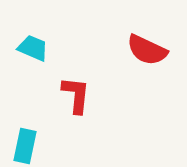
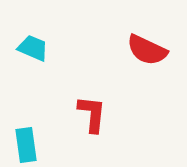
red L-shape: moved 16 px right, 19 px down
cyan rectangle: moved 1 px right, 1 px up; rotated 20 degrees counterclockwise
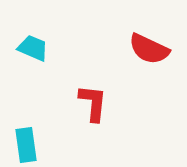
red semicircle: moved 2 px right, 1 px up
red L-shape: moved 1 px right, 11 px up
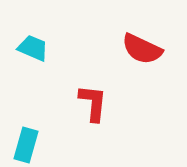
red semicircle: moved 7 px left
cyan rectangle: rotated 24 degrees clockwise
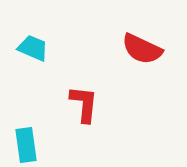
red L-shape: moved 9 px left, 1 px down
cyan rectangle: rotated 24 degrees counterclockwise
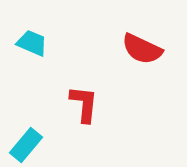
cyan trapezoid: moved 1 px left, 5 px up
cyan rectangle: rotated 48 degrees clockwise
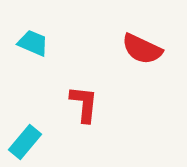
cyan trapezoid: moved 1 px right
cyan rectangle: moved 1 px left, 3 px up
